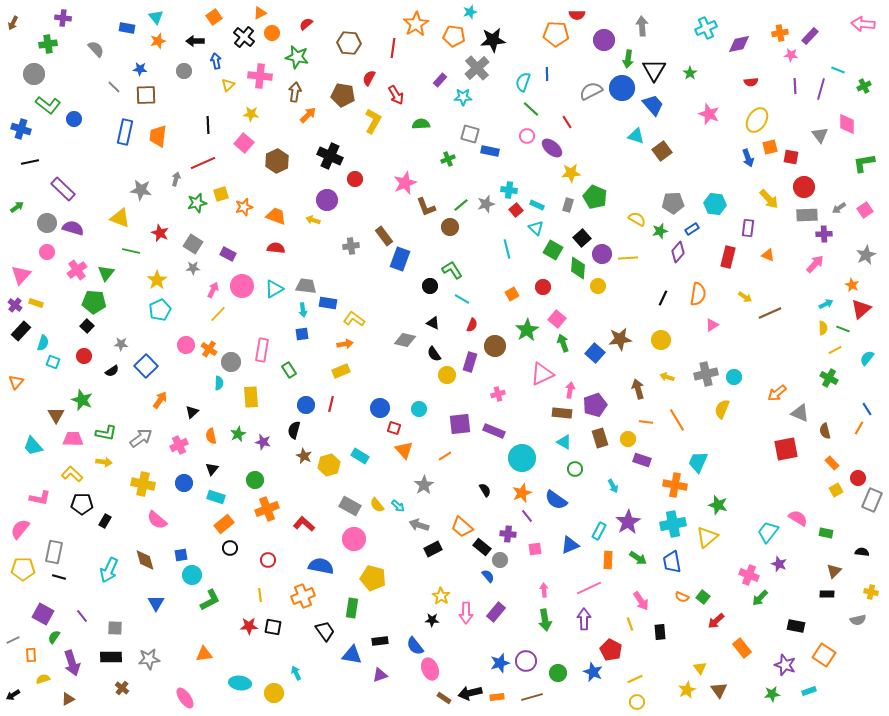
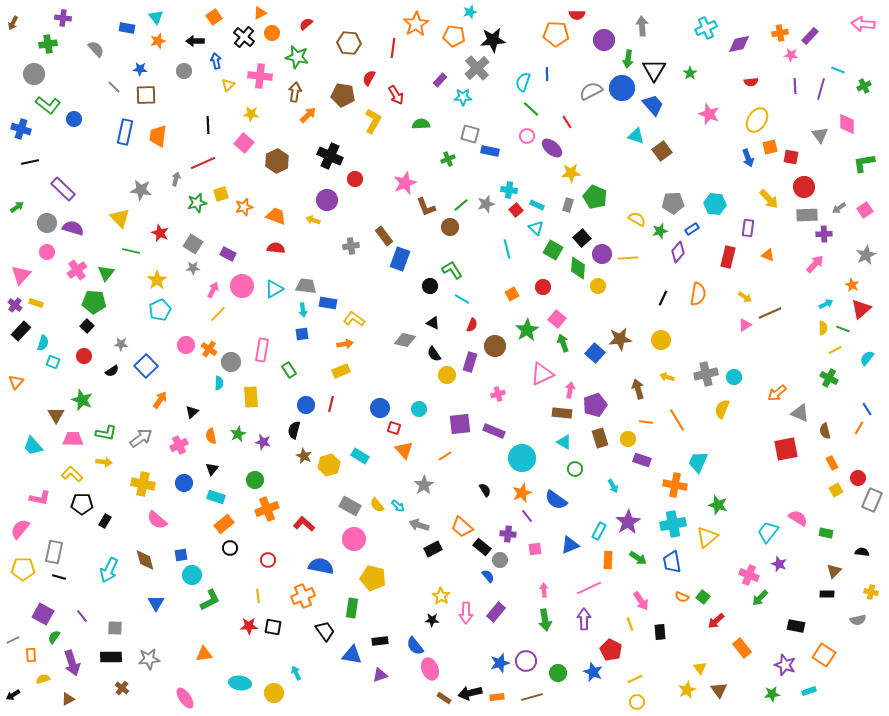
yellow triangle at (120, 218): rotated 25 degrees clockwise
pink triangle at (712, 325): moved 33 px right
orange rectangle at (832, 463): rotated 16 degrees clockwise
yellow line at (260, 595): moved 2 px left, 1 px down
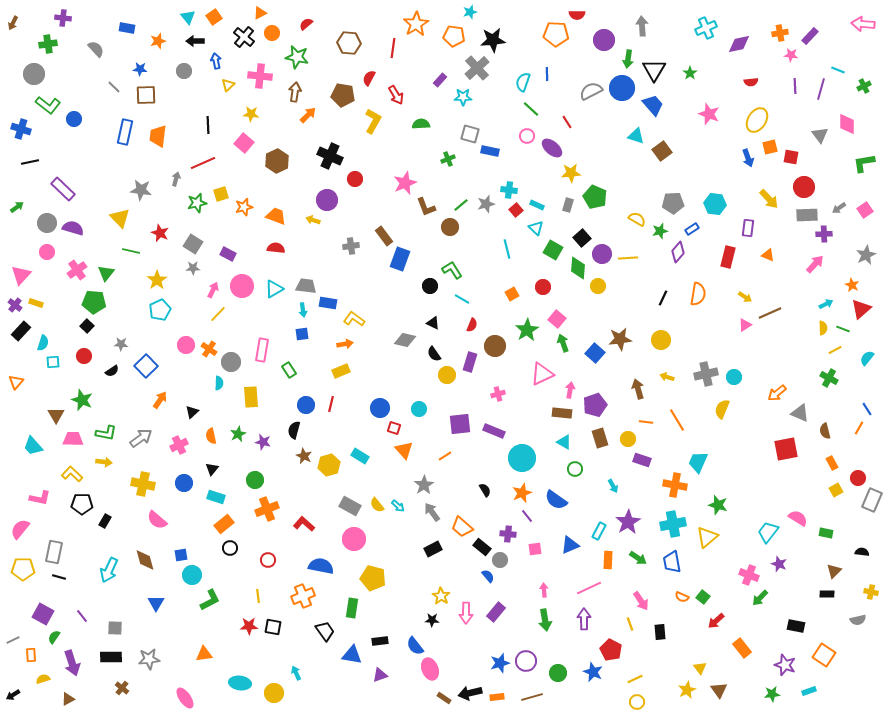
cyan triangle at (156, 17): moved 32 px right
cyan square at (53, 362): rotated 24 degrees counterclockwise
gray arrow at (419, 525): moved 13 px right, 13 px up; rotated 36 degrees clockwise
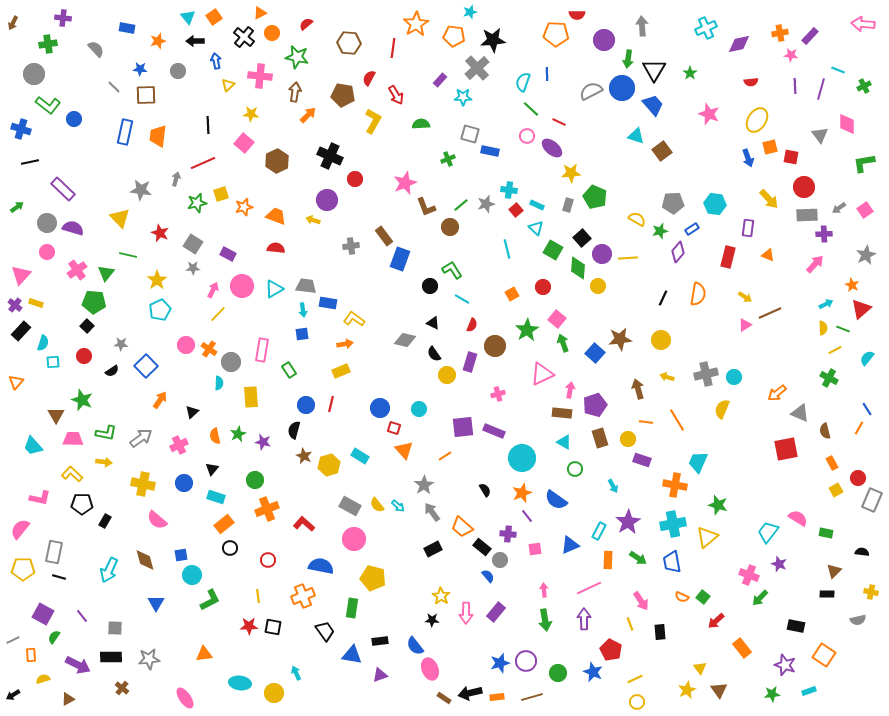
gray circle at (184, 71): moved 6 px left
red line at (567, 122): moved 8 px left; rotated 32 degrees counterclockwise
green line at (131, 251): moved 3 px left, 4 px down
purple square at (460, 424): moved 3 px right, 3 px down
orange semicircle at (211, 436): moved 4 px right
purple arrow at (72, 663): moved 6 px right, 2 px down; rotated 45 degrees counterclockwise
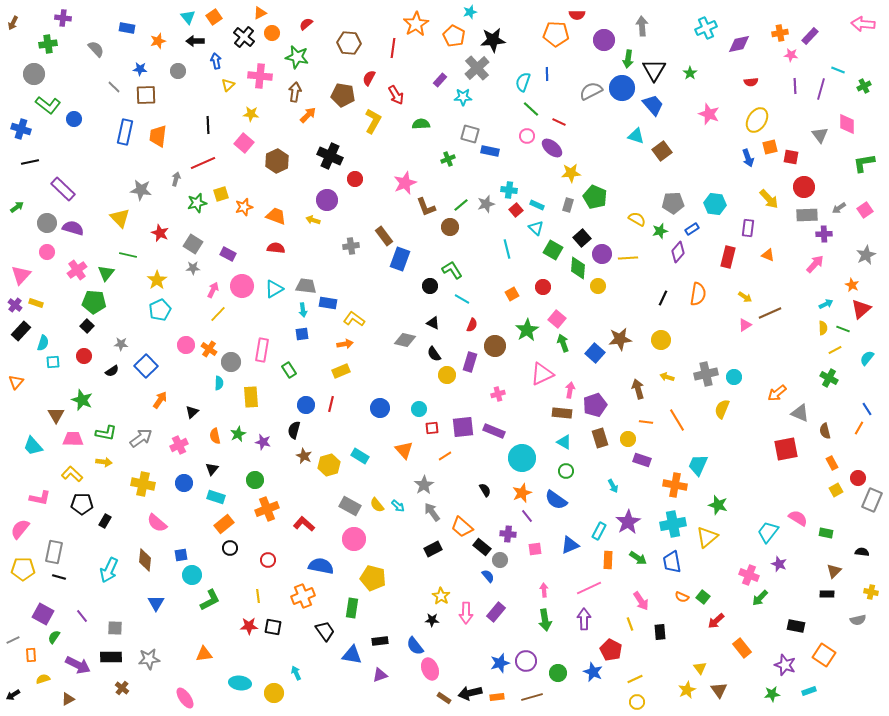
orange pentagon at (454, 36): rotated 20 degrees clockwise
red square at (394, 428): moved 38 px right; rotated 24 degrees counterclockwise
cyan trapezoid at (698, 462): moved 3 px down
green circle at (575, 469): moved 9 px left, 2 px down
pink semicircle at (157, 520): moved 3 px down
brown diamond at (145, 560): rotated 20 degrees clockwise
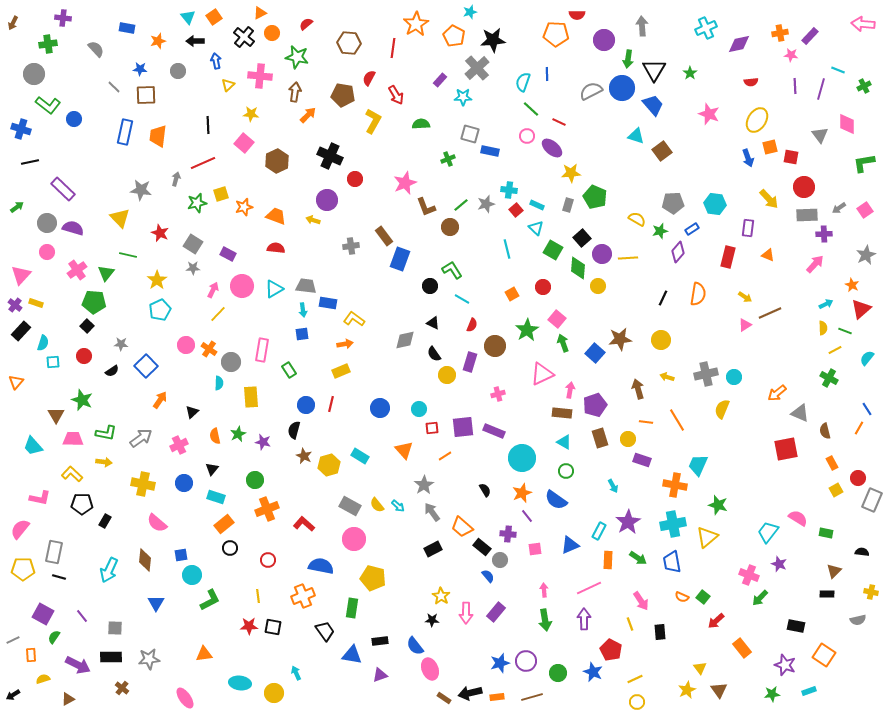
green line at (843, 329): moved 2 px right, 2 px down
gray diamond at (405, 340): rotated 25 degrees counterclockwise
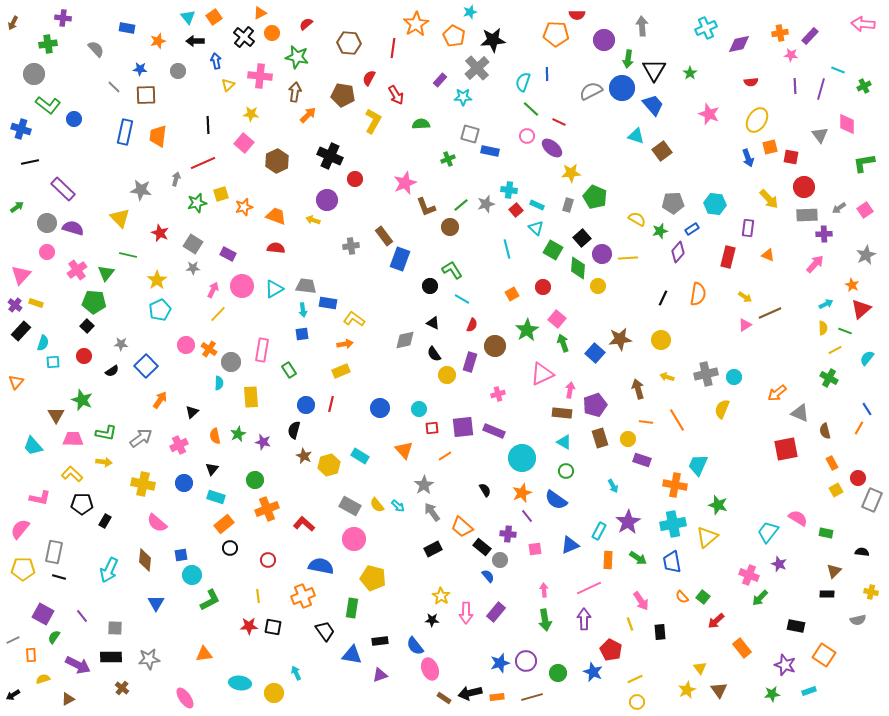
orange semicircle at (682, 597): rotated 24 degrees clockwise
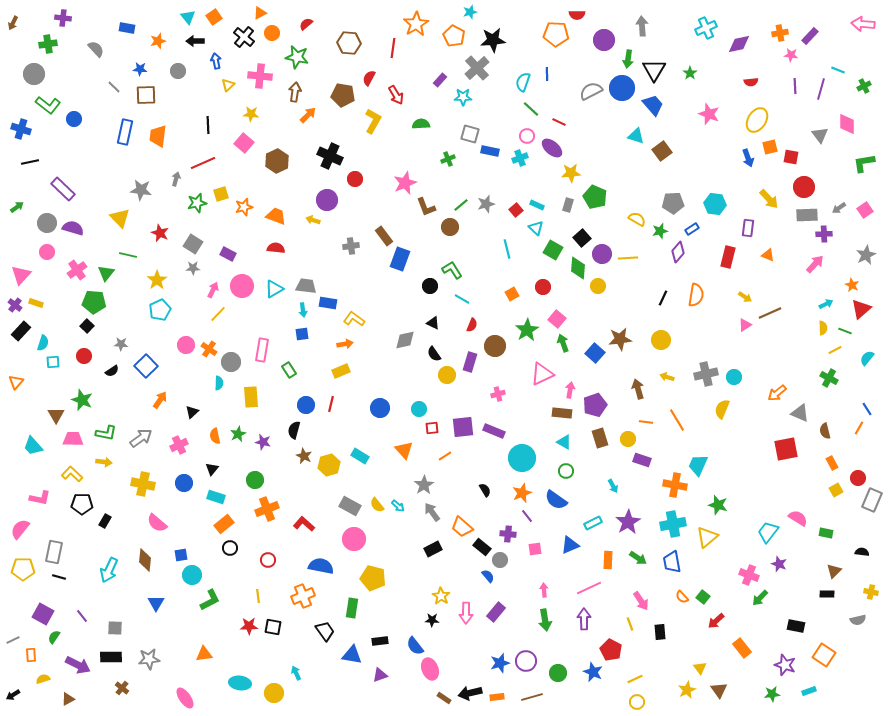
cyan cross at (509, 190): moved 11 px right, 32 px up; rotated 28 degrees counterclockwise
orange semicircle at (698, 294): moved 2 px left, 1 px down
cyan rectangle at (599, 531): moved 6 px left, 8 px up; rotated 36 degrees clockwise
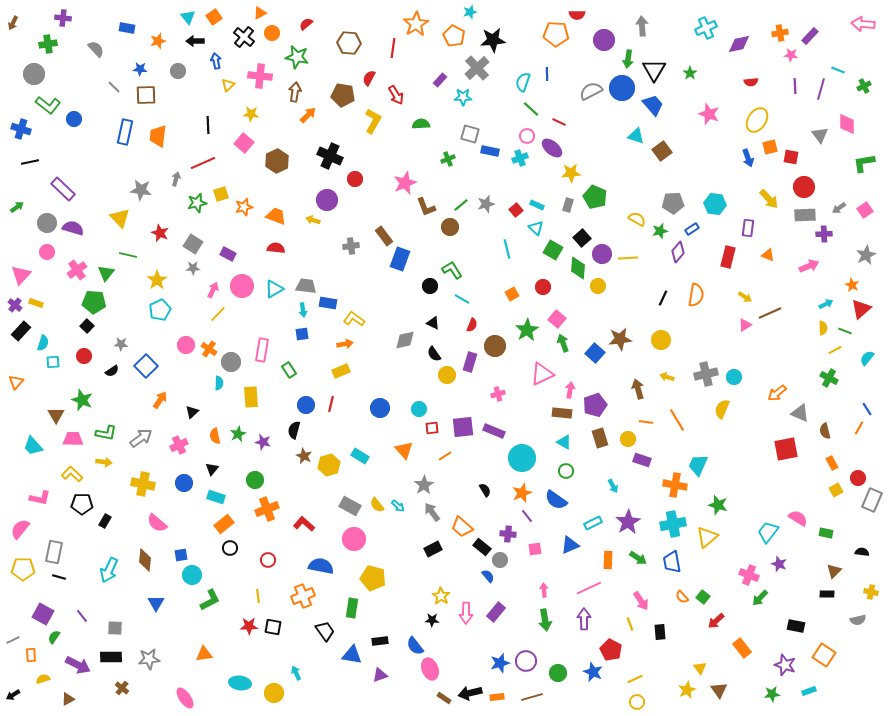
gray rectangle at (807, 215): moved 2 px left
pink arrow at (815, 264): moved 6 px left, 2 px down; rotated 24 degrees clockwise
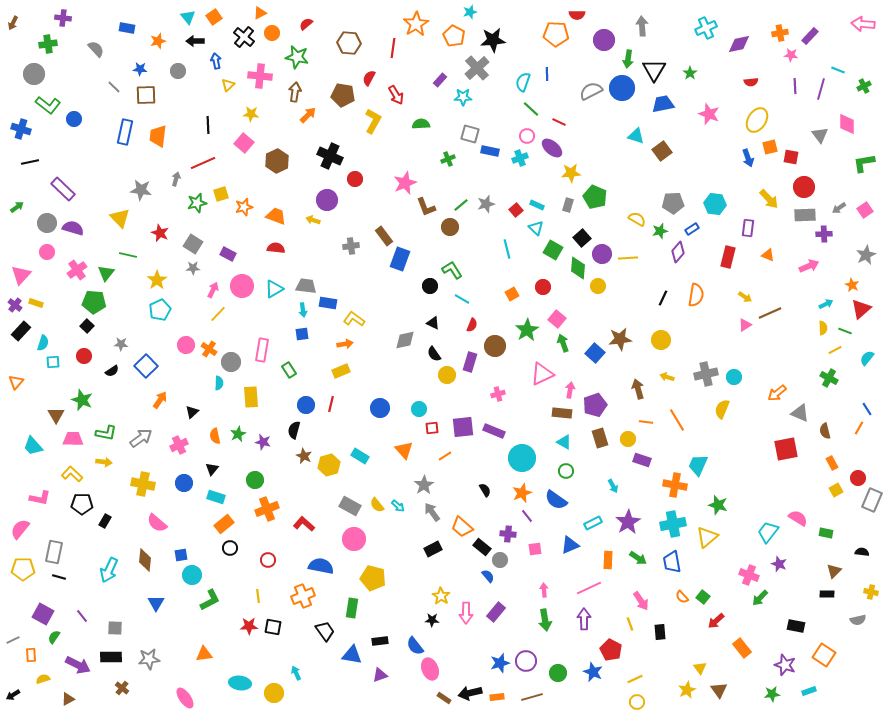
blue trapezoid at (653, 105): moved 10 px right, 1 px up; rotated 60 degrees counterclockwise
